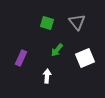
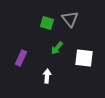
gray triangle: moved 7 px left, 3 px up
green arrow: moved 2 px up
white square: moved 1 px left; rotated 30 degrees clockwise
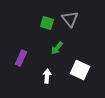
white square: moved 4 px left, 12 px down; rotated 18 degrees clockwise
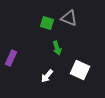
gray triangle: moved 1 px left, 1 px up; rotated 30 degrees counterclockwise
green arrow: rotated 56 degrees counterclockwise
purple rectangle: moved 10 px left
white arrow: rotated 144 degrees counterclockwise
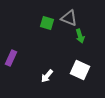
green arrow: moved 23 px right, 12 px up
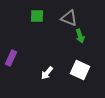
green square: moved 10 px left, 7 px up; rotated 16 degrees counterclockwise
white arrow: moved 3 px up
